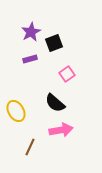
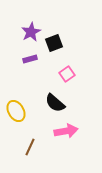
pink arrow: moved 5 px right, 1 px down
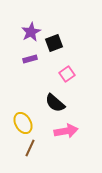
yellow ellipse: moved 7 px right, 12 px down
brown line: moved 1 px down
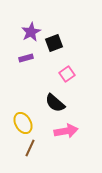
purple rectangle: moved 4 px left, 1 px up
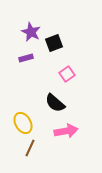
purple star: rotated 18 degrees counterclockwise
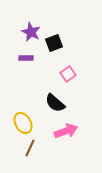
purple rectangle: rotated 16 degrees clockwise
pink square: moved 1 px right
pink arrow: rotated 10 degrees counterclockwise
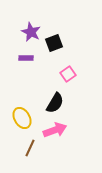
black semicircle: rotated 100 degrees counterclockwise
yellow ellipse: moved 1 px left, 5 px up
pink arrow: moved 11 px left, 1 px up
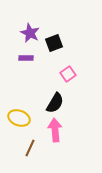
purple star: moved 1 px left, 1 px down
yellow ellipse: moved 3 px left; rotated 40 degrees counterclockwise
pink arrow: rotated 75 degrees counterclockwise
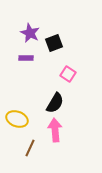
pink square: rotated 21 degrees counterclockwise
yellow ellipse: moved 2 px left, 1 px down
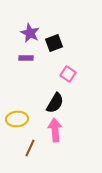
yellow ellipse: rotated 25 degrees counterclockwise
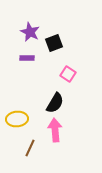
purple star: moved 1 px up
purple rectangle: moved 1 px right
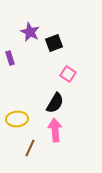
purple rectangle: moved 17 px left; rotated 72 degrees clockwise
